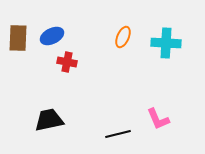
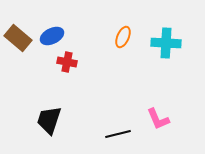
brown rectangle: rotated 52 degrees counterclockwise
black trapezoid: rotated 60 degrees counterclockwise
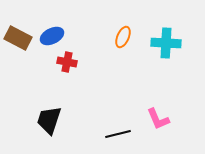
brown rectangle: rotated 12 degrees counterclockwise
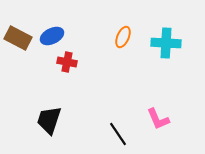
black line: rotated 70 degrees clockwise
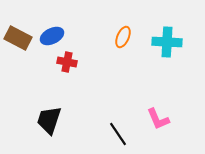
cyan cross: moved 1 px right, 1 px up
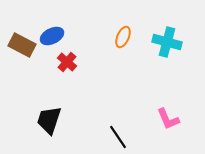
brown rectangle: moved 4 px right, 7 px down
cyan cross: rotated 12 degrees clockwise
red cross: rotated 30 degrees clockwise
pink L-shape: moved 10 px right
black line: moved 3 px down
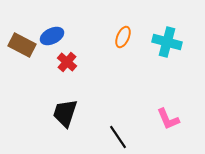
black trapezoid: moved 16 px right, 7 px up
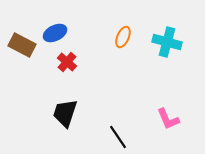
blue ellipse: moved 3 px right, 3 px up
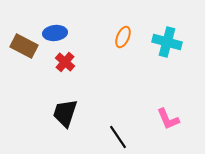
blue ellipse: rotated 20 degrees clockwise
brown rectangle: moved 2 px right, 1 px down
red cross: moved 2 px left
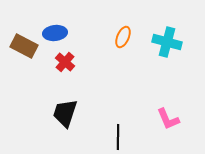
black line: rotated 35 degrees clockwise
